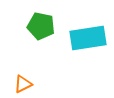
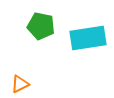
orange triangle: moved 3 px left
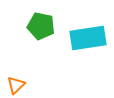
orange triangle: moved 4 px left, 1 px down; rotated 18 degrees counterclockwise
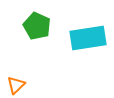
green pentagon: moved 4 px left; rotated 12 degrees clockwise
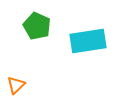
cyan rectangle: moved 3 px down
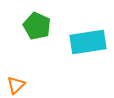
cyan rectangle: moved 1 px down
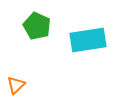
cyan rectangle: moved 2 px up
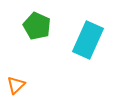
cyan rectangle: rotated 57 degrees counterclockwise
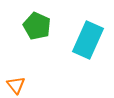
orange triangle: rotated 24 degrees counterclockwise
